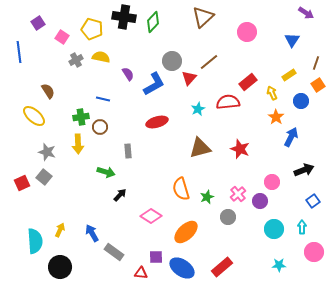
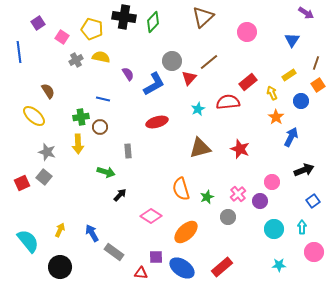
cyan semicircle at (35, 241): moved 7 px left; rotated 35 degrees counterclockwise
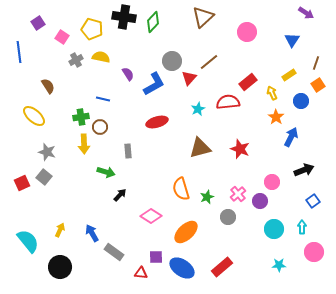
brown semicircle at (48, 91): moved 5 px up
yellow arrow at (78, 144): moved 6 px right
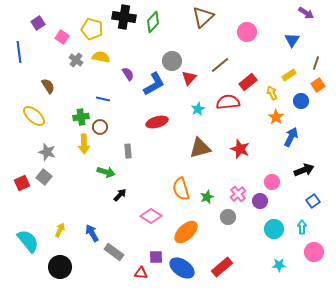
gray cross at (76, 60): rotated 24 degrees counterclockwise
brown line at (209, 62): moved 11 px right, 3 px down
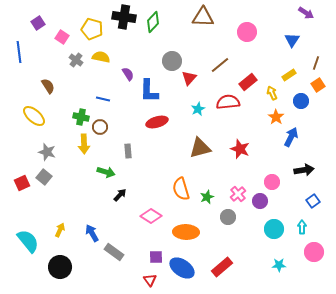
brown triangle at (203, 17): rotated 45 degrees clockwise
blue L-shape at (154, 84): moved 5 px left, 7 px down; rotated 120 degrees clockwise
green cross at (81, 117): rotated 21 degrees clockwise
black arrow at (304, 170): rotated 12 degrees clockwise
orange ellipse at (186, 232): rotated 45 degrees clockwise
red triangle at (141, 273): moved 9 px right, 7 px down; rotated 48 degrees clockwise
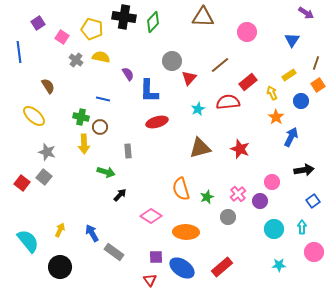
red square at (22, 183): rotated 28 degrees counterclockwise
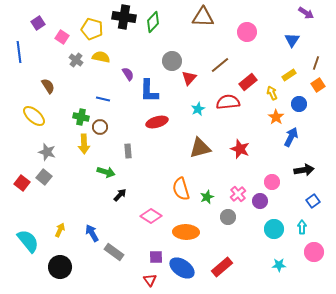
blue circle at (301, 101): moved 2 px left, 3 px down
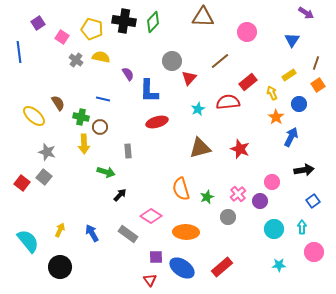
black cross at (124, 17): moved 4 px down
brown line at (220, 65): moved 4 px up
brown semicircle at (48, 86): moved 10 px right, 17 px down
gray rectangle at (114, 252): moved 14 px right, 18 px up
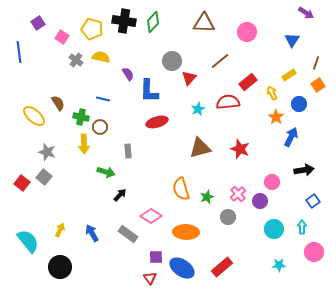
brown triangle at (203, 17): moved 1 px right, 6 px down
red triangle at (150, 280): moved 2 px up
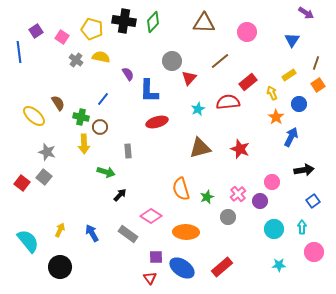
purple square at (38, 23): moved 2 px left, 8 px down
blue line at (103, 99): rotated 64 degrees counterclockwise
